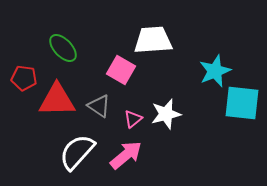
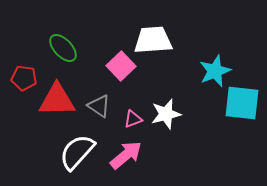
pink square: moved 4 px up; rotated 16 degrees clockwise
pink triangle: rotated 18 degrees clockwise
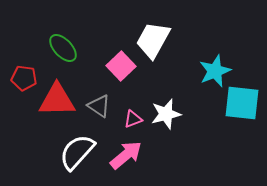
white trapezoid: rotated 57 degrees counterclockwise
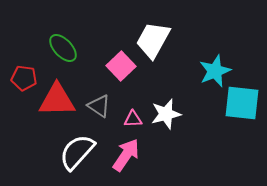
pink triangle: rotated 18 degrees clockwise
pink arrow: rotated 16 degrees counterclockwise
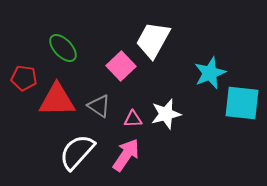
cyan star: moved 5 px left, 2 px down
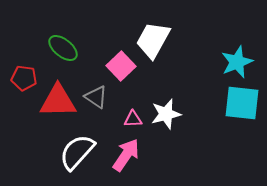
green ellipse: rotated 8 degrees counterclockwise
cyan star: moved 27 px right, 11 px up
red triangle: moved 1 px right, 1 px down
gray triangle: moved 3 px left, 9 px up
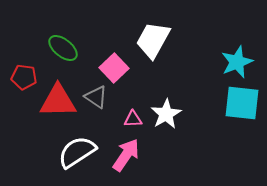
pink square: moved 7 px left, 2 px down
red pentagon: moved 1 px up
white star: rotated 16 degrees counterclockwise
white semicircle: rotated 15 degrees clockwise
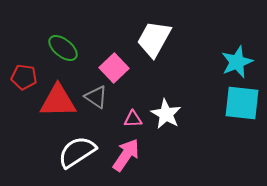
white trapezoid: moved 1 px right, 1 px up
white star: rotated 12 degrees counterclockwise
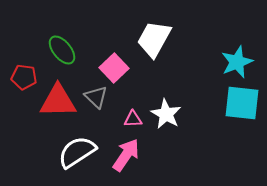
green ellipse: moved 1 px left, 2 px down; rotated 12 degrees clockwise
gray triangle: rotated 10 degrees clockwise
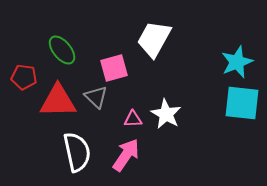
pink square: rotated 28 degrees clockwise
white semicircle: rotated 111 degrees clockwise
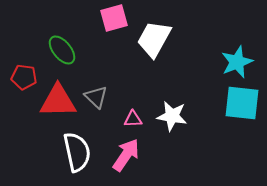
pink square: moved 50 px up
white star: moved 6 px right, 2 px down; rotated 20 degrees counterclockwise
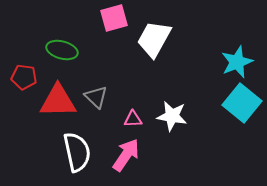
green ellipse: rotated 36 degrees counterclockwise
cyan square: rotated 33 degrees clockwise
